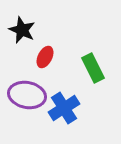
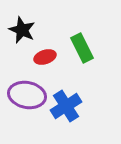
red ellipse: rotated 45 degrees clockwise
green rectangle: moved 11 px left, 20 px up
blue cross: moved 2 px right, 2 px up
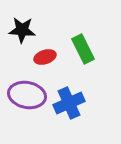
black star: rotated 20 degrees counterclockwise
green rectangle: moved 1 px right, 1 px down
blue cross: moved 3 px right, 3 px up; rotated 8 degrees clockwise
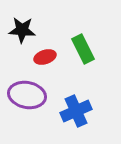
blue cross: moved 7 px right, 8 px down
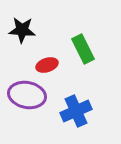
red ellipse: moved 2 px right, 8 px down
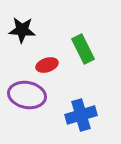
blue cross: moved 5 px right, 4 px down; rotated 8 degrees clockwise
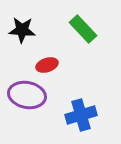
green rectangle: moved 20 px up; rotated 16 degrees counterclockwise
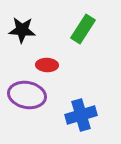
green rectangle: rotated 76 degrees clockwise
red ellipse: rotated 20 degrees clockwise
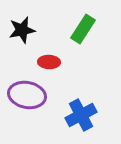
black star: rotated 16 degrees counterclockwise
red ellipse: moved 2 px right, 3 px up
blue cross: rotated 12 degrees counterclockwise
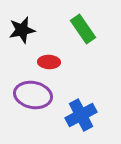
green rectangle: rotated 68 degrees counterclockwise
purple ellipse: moved 6 px right
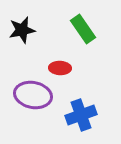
red ellipse: moved 11 px right, 6 px down
blue cross: rotated 8 degrees clockwise
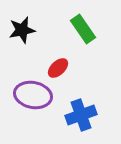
red ellipse: moved 2 px left; rotated 45 degrees counterclockwise
